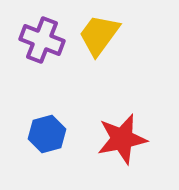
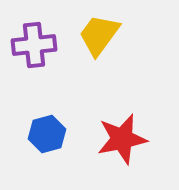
purple cross: moved 8 px left, 5 px down; rotated 27 degrees counterclockwise
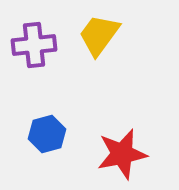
red star: moved 15 px down
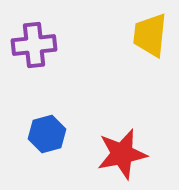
yellow trapezoid: moved 51 px right; rotated 30 degrees counterclockwise
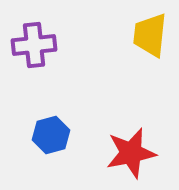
blue hexagon: moved 4 px right, 1 px down
red star: moved 9 px right, 1 px up
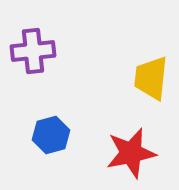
yellow trapezoid: moved 1 px right, 43 px down
purple cross: moved 1 px left, 6 px down
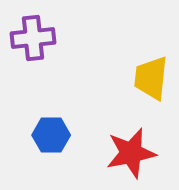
purple cross: moved 13 px up
blue hexagon: rotated 15 degrees clockwise
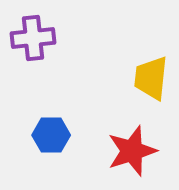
red star: moved 1 px right, 2 px up; rotated 6 degrees counterclockwise
